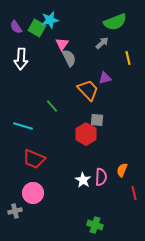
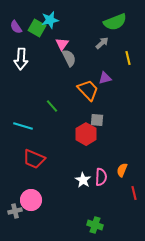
pink circle: moved 2 px left, 7 px down
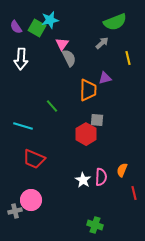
orange trapezoid: rotated 45 degrees clockwise
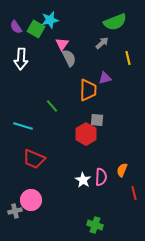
green square: moved 1 px left, 1 px down
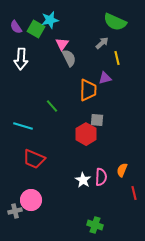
green semicircle: rotated 45 degrees clockwise
yellow line: moved 11 px left
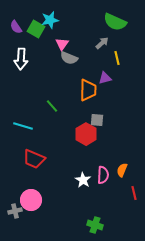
gray semicircle: rotated 138 degrees clockwise
pink semicircle: moved 2 px right, 2 px up
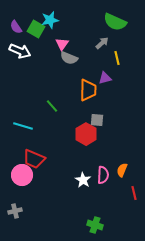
white arrow: moved 1 px left, 8 px up; rotated 70 degrees counterclockwise
pink circle: moved 9 px left, 25 px up
